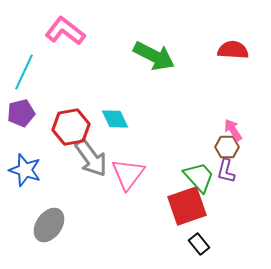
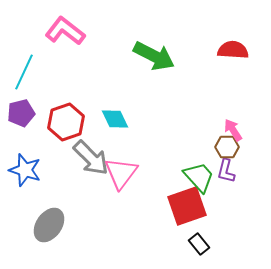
red hexagon: moved 5 px left, 5 px up; rotated 9 degrees counterclockwise
gray arrow: rotated 9 degrees counterclockwise
pink triangle: moved 7 px left, 1 px up
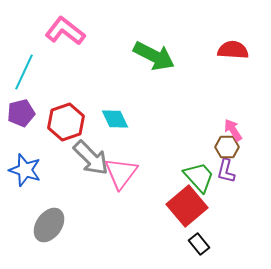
red square: rotated 21 degrees counterclockwise
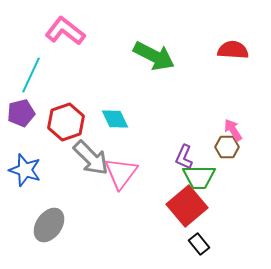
cyan line: moved 7 px right, 3 px down
purple L-shape: moved 42 px left, 14 px up; rotated 10 degrees clockwise
green trapezoid: rotated 132 degrees clockwise
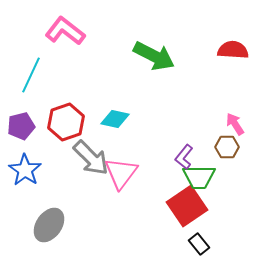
purple pentagon: moved 13 px down
cyan diamond: rotated 52 degrees counterclockwise
pink arrow: moved 2 px right, 6 px up
purple L-shape: rotated 15 degrees clockwise
blue star: rotated 16 degrees clockwise
red square: rotated 6 degrees clockwise
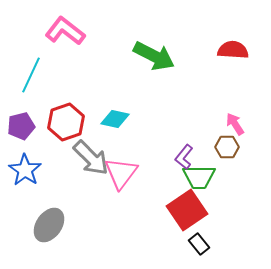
red square: moved 4 px down
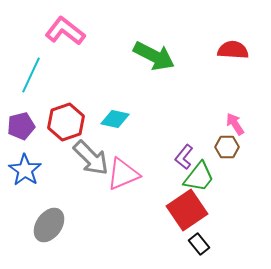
pink triangle: moved 2 px right, 1 px down; rotated 30 degrees clockwise
green trapezoid: rotated 52 degrees counterclockwise
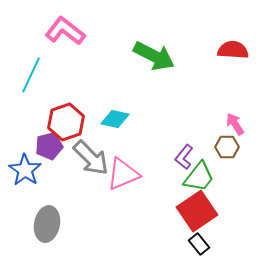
purple pentagon: moved 28 px right, 20 px down
red square: moved 10 px right, 1 px down
gray ellipse: moved 2 px left, 1 px up; rotated 24 degrees counterclockwise
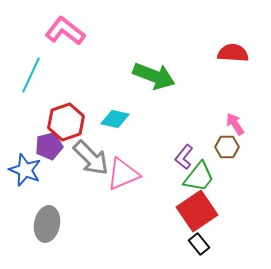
red semicircle: moved 3 px down
green arrow: moved 20 px down; rotated 6 degrees counterclockwise
blue star: rotated 12 degrees counterclockwise
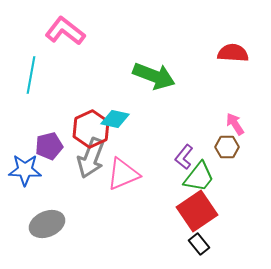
cyan line: rotated 15 degrees counterclockwise
red hexagon: moved 25 px right, 7 px down; rotated 6 degrees counterclockwise
gray arrow: rotated 66 degrees clockwise
blue star: rotated 20 degrees counterclockwise
gray ellipse: rotated 56 degrees clockwise
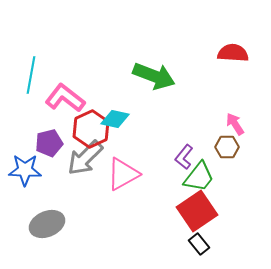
pink L-shape: moved 67 px down
purple pentagon: moved 3 px up
gray arrow: moved 6 px left; rotated 24 degrees clockwise
pink triangle: rotated 6 degrees counterclockwise
